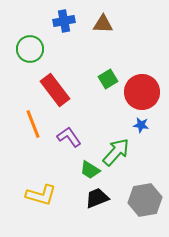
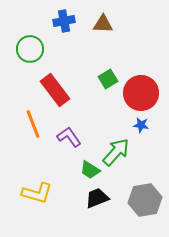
red circle: moved 1 px left, 1 px down
yellow L-shape: moved 4 px left, 2 px up
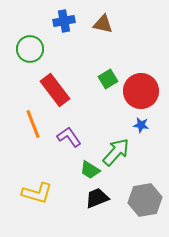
brown triangle: rotated 10 degrees clockwise
red circle: moved 2 px up
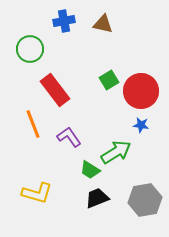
green square: moved 1 px right, 1 px down
green arrow: rotated 16 degrees clockwise
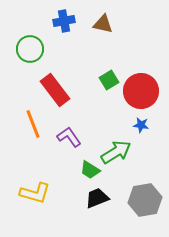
yellow L-shape: moved 2 px left
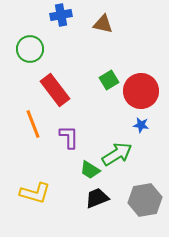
blue cross: moved 3 px left, 6 px up
purple L-shape: rotated 35 degrees clockwise
green arrow: moved 1 px right, 2 px down
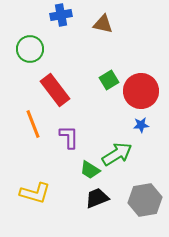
blue star: rotated 14 degrees counterclockwise
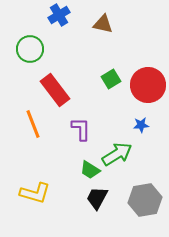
blue cross: moved 2 px left; rotated 20 degrees counterclockwise
green square: moved 2 px right, 1 px up
red circle: moved 7 px right, 6 px up
purple L-shape: moved 12 px right, 8 px up
black trapezoid: rotated 40 degrees counterclockwise
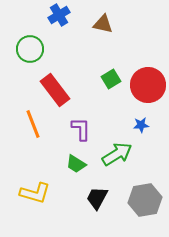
green trapezoid: moved 14 px left, 6 px up
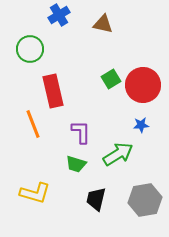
red circle: moved 5 px left
red rectangle: moved 2 px left, 1 px down; rotated 24 degrees clockwise
purple L-shape: moved 3 px down
green arrow: moved 1 px right
green trapezoid: rotated 15 degrees counterclockwise
black trapezoid: moved 1 px left, 1 px down; rotated 15 degrees counterclockwise
